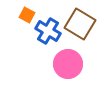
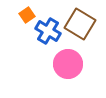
orange square: rotated 28 degrees clockwise
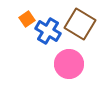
orange square: moved 4 px down
pink circle: moved 1 px right
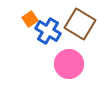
orange square: moved 3 px right
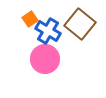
brown square: rotated 8 degrees clockwise
pink circle: moved 24 px left, 5 px up
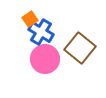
brown square: moved 24 px down
blue cross: moved 7 px left, 1 px down
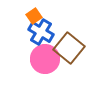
orange square: moved 4 px right, 3 px up
brown square: moved 11 px left
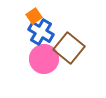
pink circle: moved 1 px left
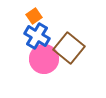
blue cross: moved 4 px left, 4 px down
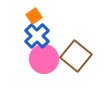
blue cross: rotated 15 degrees clockwise
brown square: moved 7 px right, 8 px down
